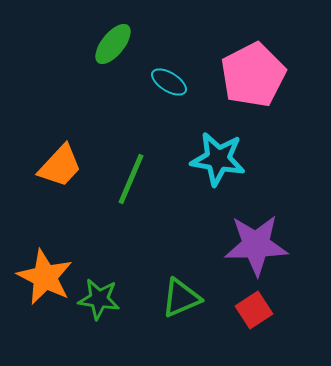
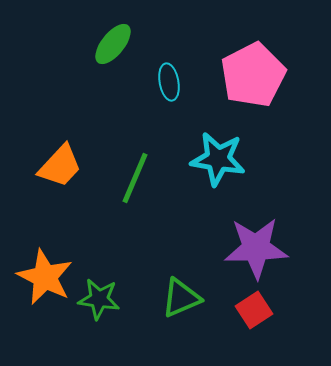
cyan ellipse: rotated 48 degrees clockwise
green line: moved 4 px right, 1 px up
purple star: moved 3 px down
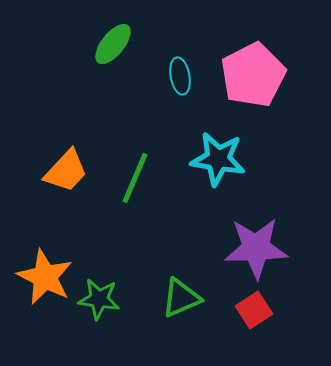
cyan ellipse: moved 11 px right, 6 px up
orange trapezoid: moved 6 px right, 5 px down
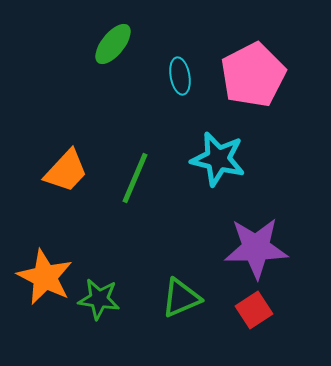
cyan star: rotated 4 degrees clockwise
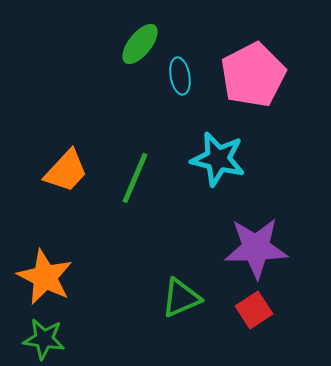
green ellipse: moved 27 px right
green star: moved 55 px left, 40 px down
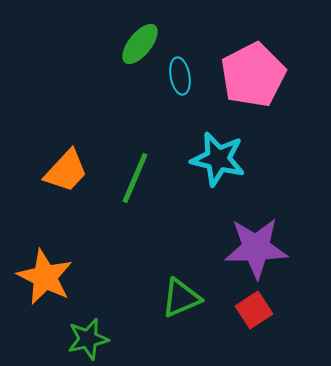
green star: moved 44 px right; rotated 21 degrees counterclockwise
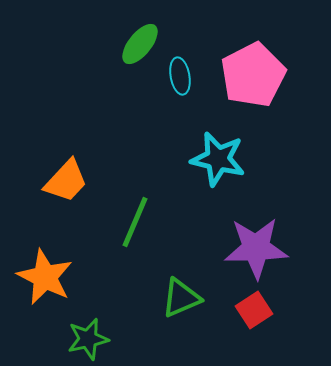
orange trapezoid: moved 10 px down
green line: moved 44 px down
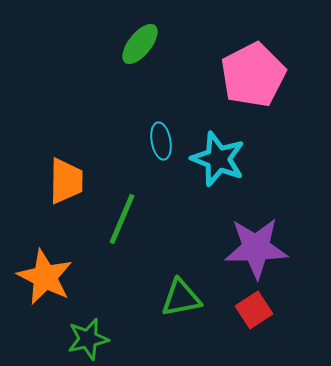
cyan ellipse: moved 19 px left, 65 px down
cyan star: rotated 8 degrees clockwise
orange trapezoid: rotated 42 degrees counterclockwise
green line: moved 13 px left, 3 px up
green triangle: rotated 12 degrees clockwise
